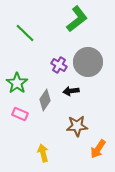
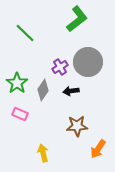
purple cross: moved 1 px right, 2 px down; rotated 28 degrees clockwise
gray diamond: moved 2 px left, 10 px up
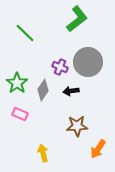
purple cross: rotated 35 degrees counterclockwise
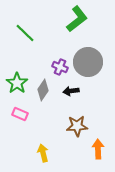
orange arrow: rotated 144 degrees clockwise
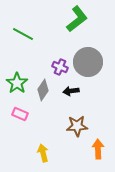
green line: moved 2 px left, 1 px down; rotated 15 degrees counterclockwise
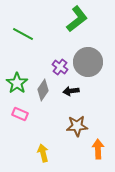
purple cross: rotated 14 degrees clockwise
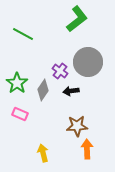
purple cross: moved 4 px down
orange arrow: moved 11 px left
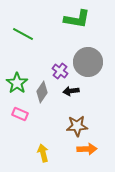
green L-shape: rotated 48 degrees clockwise
gray diamond: moved 1 px left, 2 px down
orange arrow: rotated 90 degrees clockwise
